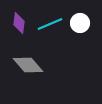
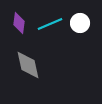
gray diamond: rotated 28 degrees clockwise
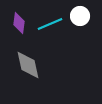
white circle: moved 7 px up
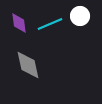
purple diamond: rotated 15 degrees counterclockwise
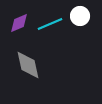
purple diamond: rotated 75 degrees clockwise
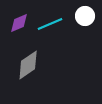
white circle: moved 5 px right
gray diamond: rotated 68 degrees clockwise
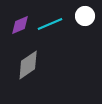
purple diamond: moved 1 px right, 2 px down
